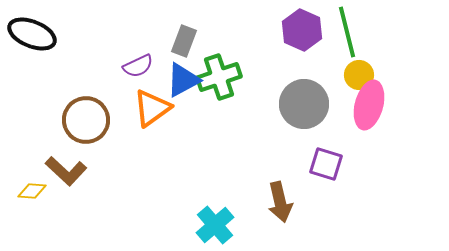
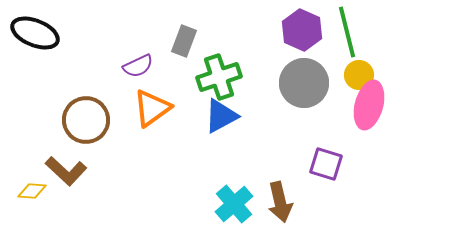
black ellipse: moved 3 px right, 1 px up
blue triangle: moved 38 px right, 36 px down
gray circle: moved 21 px up
cyan cross: moved 19 px right, 21 px up
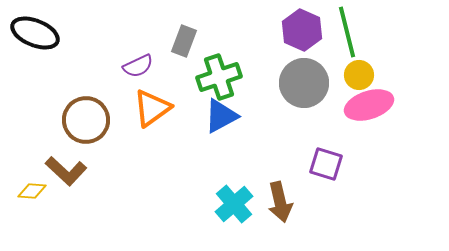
pink ellipse: rotated 57 degrees clockwise
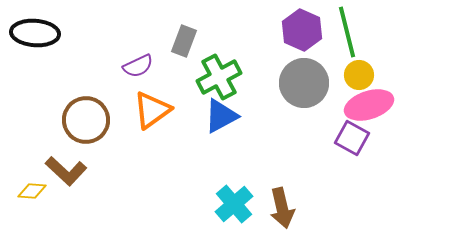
black ellipse: rotated 18 degrees counterclockwise
green cross: rotated 9 degrees counterclockwise
orange triangle: moved 2 px down
purple square: moved 26 px right, 26 px up; rotated 12 degrees clockwise
brown arrow: moved 2 px right, 6 px down
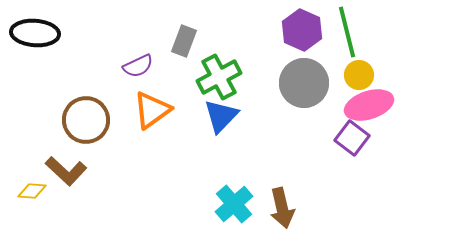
blue triangle: rotated 18 degrees counterclockwise
purple square: rotated 8 degrees clockwise
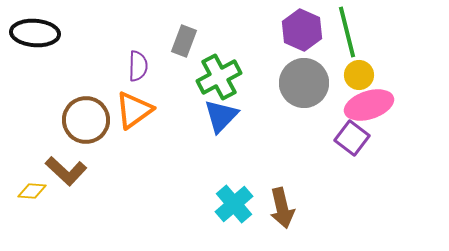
purple semicircle: rotated 64 degrees counterclockwise
orange triangle: moved 18 px left
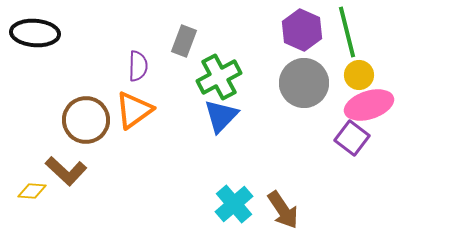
brown arrow: moved 1 px right, 2 px down; rotated 21 degrees counterclockwise
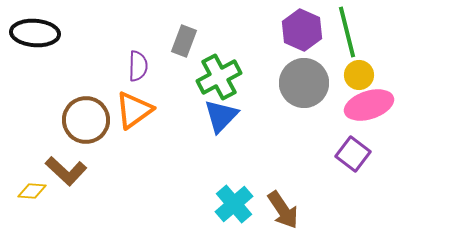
purple square: moved 1 px right, 16 px down
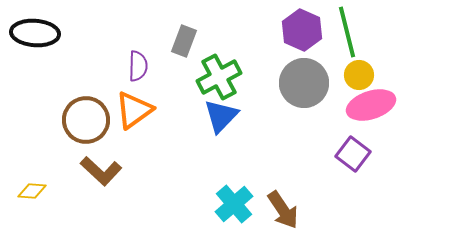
pink ellipse: moved 2 px right
brown L-shape: moved 35 px right
